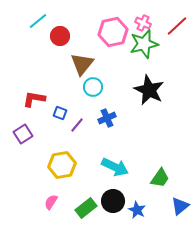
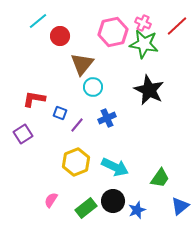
green star: rotated 24 degrees clockwise
yellow hexagon: moved 14 px right, 3 px up; rotated 12 degrees counterclockwise
pink semicircle: moved 2 px up
blue star: rotated 24 degrees clockwise
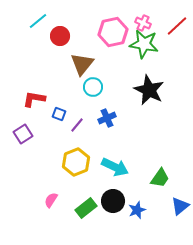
blue square: moved 1 px left, 1 px down
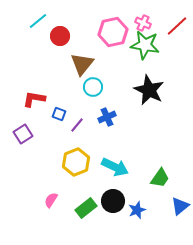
green star: moved 1 px right, 1 px down
blue cross: moved 1 px up
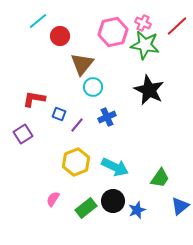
pink semicircle: moved 2 px right, 1 px up
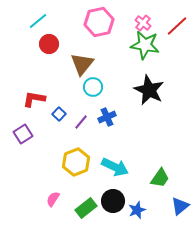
pink cross: rotated 14 degrees clockwise
pink hexagon: moved 14 px left, 10 px up
red circle: moved 11 px left, 8 px down
blue square: rotated 24 degrees clockwise
purple line: moved 4 px right, 3 px up
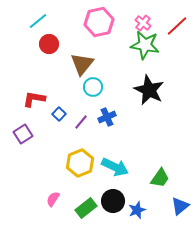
yellow hexagon: moved 4 px right, 1 px down
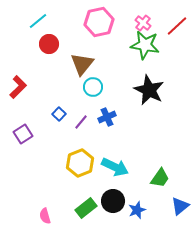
red L-shape: moved 16 px left, 12 px up; rotated 125 degrees clockwise
pink semicircle: moved 8 px left, 17 px down; rotated 49 degrees counterclockwise
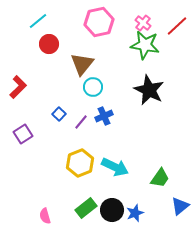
blue cross: moved 3 px left, 1 px up
black circle: moved 1 px left, 9 px down
blue star: moved 2 px left, 3 px down
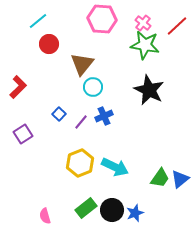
pink hexagon: moved 3 px right, 3 px up; rotated 16 degrees clockwise
blue triangle: moved 27 px up
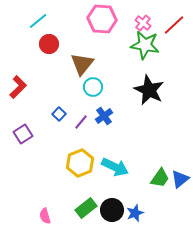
red line: moved 3 px left, 1 px up
blue cross: rotated 12 degrees counterclockwise
